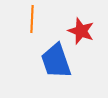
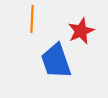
red star: rotated 28 degrees clockwise
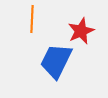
blue trapezoid: rotated 45 degrees clockwise
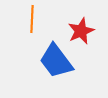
blue trapezoid: rotated 63 degrees counterclockwise
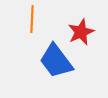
red star: moved 1 px down
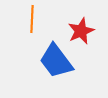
red star: moved 1 px up
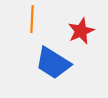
blue trapezoid: moved 3 px left, 2 px down; rotated 21 degrees counterclockwise
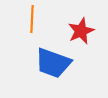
blue trapezoid: rotated 12 degrees counterclockwise
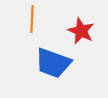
red star: rotated 24 degrees counterclockwise
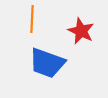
blue trapezoid: moved 6 px left
